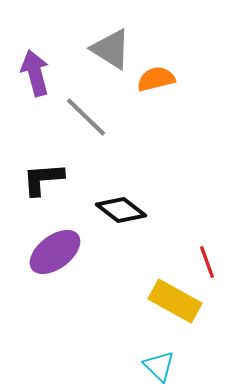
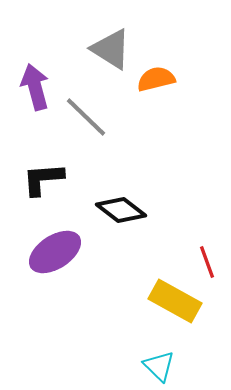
purple arrow: moved 14 px down
purple ellipse: rotated 4 degrees clockwise
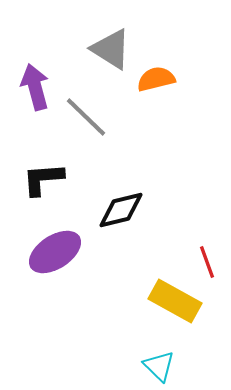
black diamond: rotated 51 degrees counterclockwise
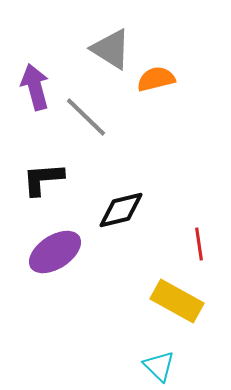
red line: moved 8 px left, 18 px up; rotated 12 degrees clockwise
yellow rectangle: moved 2 px right
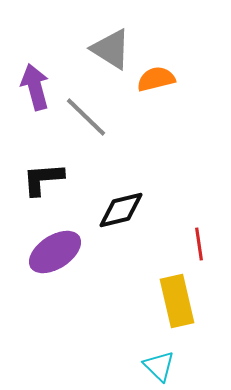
yellow rectangle: rotated 48 degrees clockwise
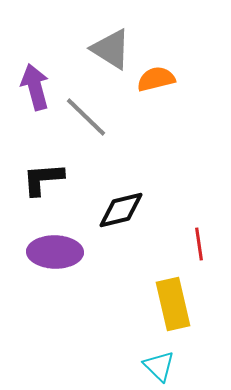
purple ellipse: rotated 34 degrees clockwise
yellow rectangle: moved 4 px left, 3 px down
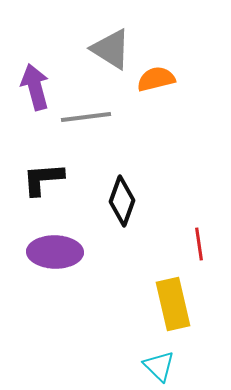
gray line: rotated 51 degrees counterclockwise
black diamond: moved 1 px right, 9 px up; rotated 57 degrees counterclockwise
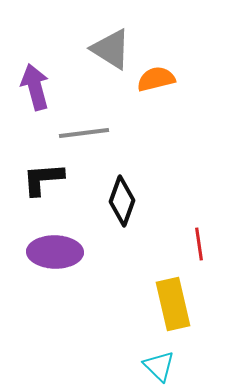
gray line: moved 2 px left, 16 px down
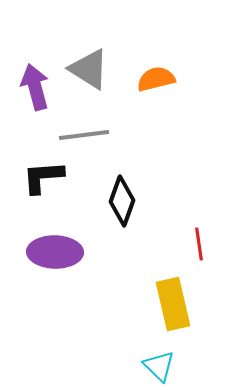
gray triangle: moved 22 px left, 20 px down
gray line: moved 2 px down
black L-shape: moved 2 px up
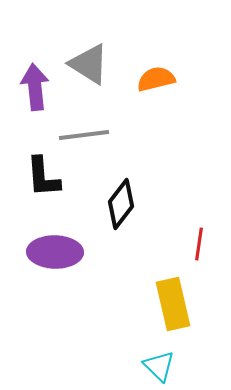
gray triangle: moved 5 px up
purple arrow: rotated 9 degrees clockwise
black L-shape: rotated 90 degrees counterclockwise
black diamond: moved 1 px left, 3 px down; rotated 18 degrees clockwise
red line: rotated 16 degrees clockwise
